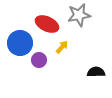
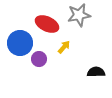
yellow arrow: moved 2 px right
purple circle: moved 1 px up
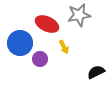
yellow arrow: rotated 112 degrees clockwise
purple circle: moved 1 px right
black semicircle: rotated 24 degrees counterclockwise
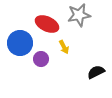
purple circle: moved 1 px right
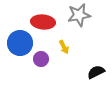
red ellipse: moved 4 px left, 2 px up; rotated 20 degrees counterclockwise
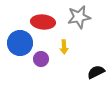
gray star: moved 2 px down
yellow arrow: rotated 24 degrees clockwise
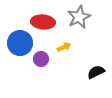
gray star: rotated 15 degrees counterclockwise
yellow arrow: rotated 112 degrees counterclockwise
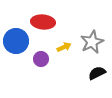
gray star: moved 13 px right, 25 px down
blue circle: moved 4 px left, 2 px up
black semicircle: moved 1 px right, 1 px down
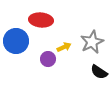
red ellipse: moved 2 px left, 2 px up
purple circle: moved 7 px right
black semicircle: moved 2 px right, 1 px up; rotated 120 degrees counterclockwise
